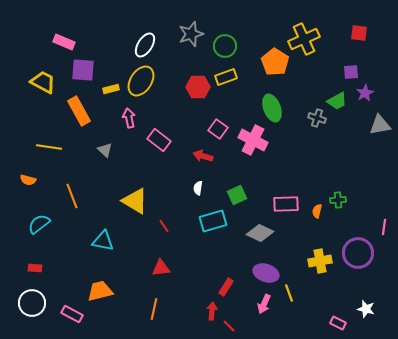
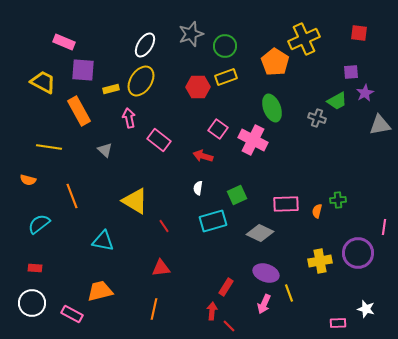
pink rectangle at (338, 323): rotated 28 degrees counterclockwise
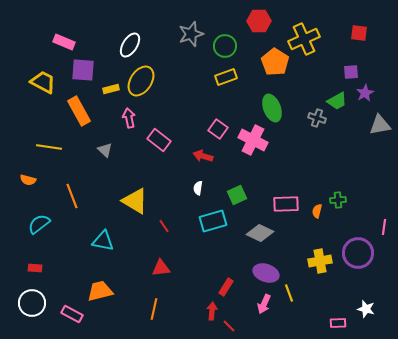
white ellipse at (145, 45): moved 15 px left
red hexagon at (198, 87): moved 61 px right, 66 px up
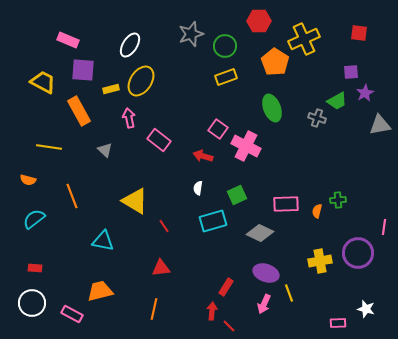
pink rectangle at (64, 42): moved 4 px right, 2 px up
pink cross at (253, 140): moved 7 px left, 6 px down
cyan semicircle at (39, 224): moved 5 px left, 5 px up
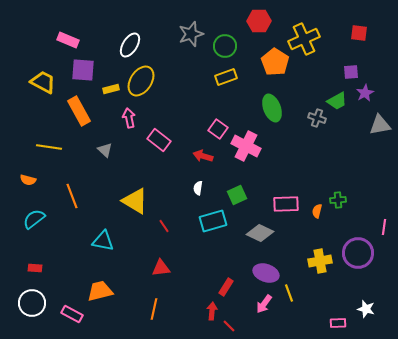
pink arrow at (264, 304): rotated 12 degrees clockwise
